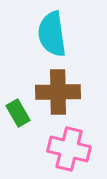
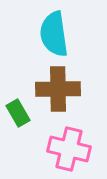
cyan semicircle: moved 2 px right
brown cross: moved 3 px up
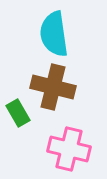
brown cross: moved 5 px left, 2 px up; rotated 15 degrees clockwise
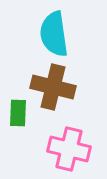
green rectangle: rotated 32 degrees clockwise
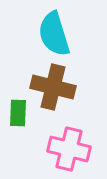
cyan semicircle: rotated 9 degrees counterclockwise
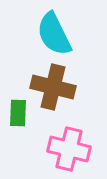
cyan semicircle: rotated 9 degrees counterclockwise
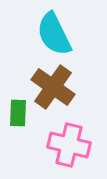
brown cross: rotated 21 degrees clockwise
pink cross: moved 4 px up
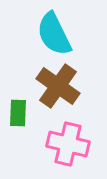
brown cross: moved 5 px right, 1 px up
pink cross: moved 1 px left, 1 px up
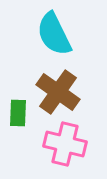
brown cross: moved 6 px down
pink cross: moved 3 px left
